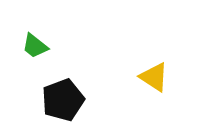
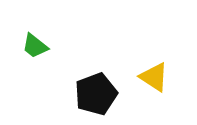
black pentagon: moved 33 px right, 6 px up
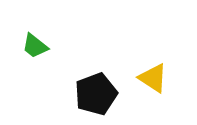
yellow triangle: moved 1 px left, 1 px down
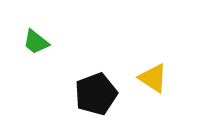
green trapezoid: moved 1 px right, 4 px up
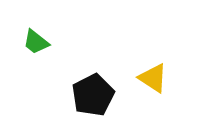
black pentagon: moved 3 px left, 1 px down; rotated 6 degrees counterclockwise
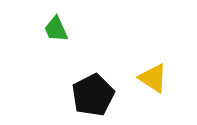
green trapezoid: moved 20 px right, 13 px up; rotated 28 degrees clockwise
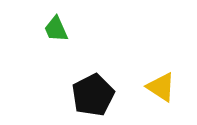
yellow triangle: moved 8 px right, 9 px down
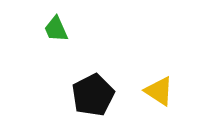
yellow triangle: moved 2 px left, 4 px down
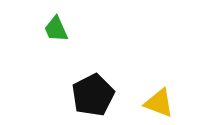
yellow triangle: moved 12 px down; rotated 12 degrees counterclockwise
